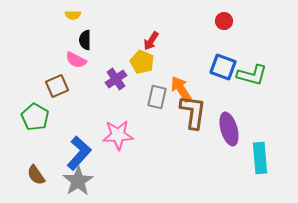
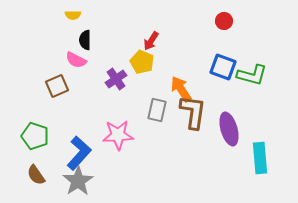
gray rectangle: moved 13 px down
green pentagon: moved 19 px down; rotated 12 degrees counterclockwise
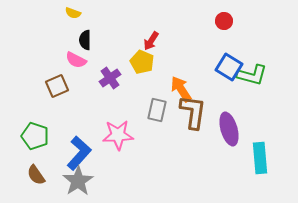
yellow semicircle: moved 2 px up; rotated 21 degrees clockwise
blue square: moved 6 px right; rotated 12 degrees clockwise
purple cross: moved 6 px left, 1 px up
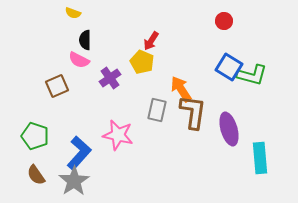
pink semicircle: moved 3 px right
pink star: rotated 16 degrees clockwise
gray star: moved 4 px left
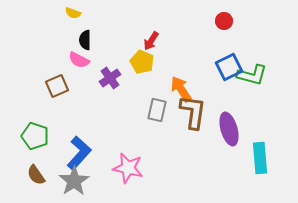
blue square: rotated 32 degrees clockwise
pink star: moved 10 px right, 33 px down
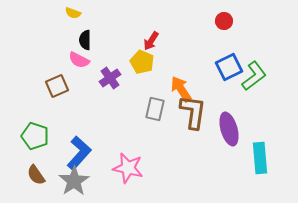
green L-shape: moved 2 px right, 1 px down; rotated 52 degrees counterclockwise
gray rectangle: moved 2 px left, 1 px up
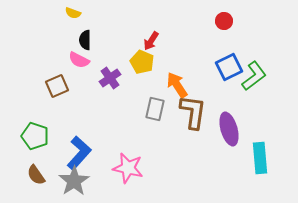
orange arrow: moved 4 px left, 4 px up
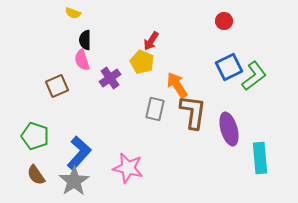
pink semicircle: moved 3 px right; rotated 45 degrees clockwise
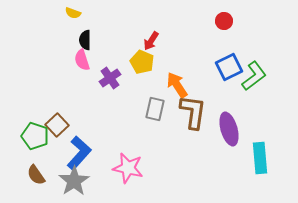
brown square: moved 39 px down; rotated 20 degrees counterclockwise
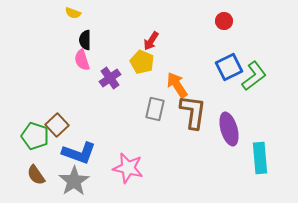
blue L-shape: rotated 68 degrees clockwise
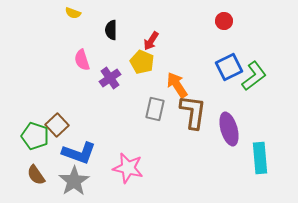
black semicircle: moved 26 px right, 10 px up
